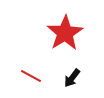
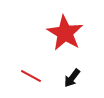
red star: rotated 9 degrees counterclockwise
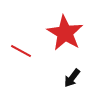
red line: moved 10 px left, 25 px up
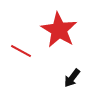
red star: moved 6 px left, 3 px up
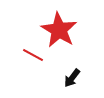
red line: moved 12 px right, 4 px down
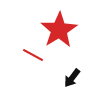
red star: rotated 9 degrees clockwise
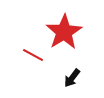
red star: moved 5 px right, 2 px down
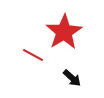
black arrow: rotated 84 degrees counterclockwise
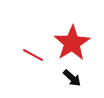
red star: moved 8 px right, 11 px down
